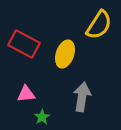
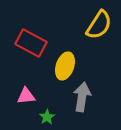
red rectangle: moved 7 px right, 1 px up
yellow ellipse: moved 12 px down
pink triangle: moved 2 px down
green star: moved 5 px right
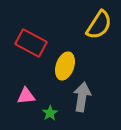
green star: moved 3 px right, 4 px up
